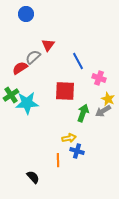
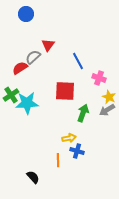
yellow star: moved 1 px right, 2 px up
gray arrow: moved 4 px right, 1 px up
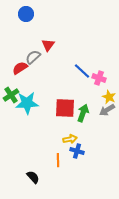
blue line: moved 4 px right, 10 px down; rotated 18 degrees counterclockwise
red square: moved 17 px down
yellow arrow: moved 1 px right, 1 px down
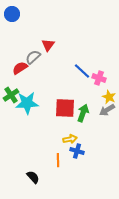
blue circle: moved 14 px left
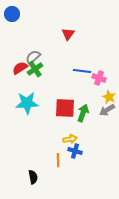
red triangle: moved 20 px right, 11 px up
blue line: rotated 36 degrees counterclockwise
green cross: moved 24 px right, 26 px up
blue cross: moved 2 px left
black semicircle: rotated 32 degrees clockwise
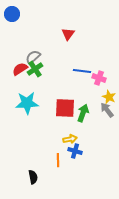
red semicircle: moved 1 px down
gray arrow: rotated 84 degrees clockwise
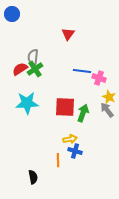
gray semicircle: rotated 42 degrees counterclockwise
red square: moved 1 px up
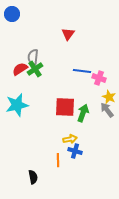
cyan star: moved 10 px left, 2 px down; rotated 10 degrees counterclockwise
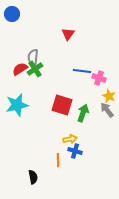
yellow star: moved 1 px up
red square: moved 3 px left, 2 px up; rotated 15 degrees clockwise
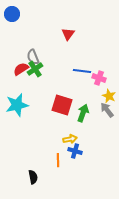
gray semicircle: rotated 28 degrees counterclockwise
red semicircle: moved 1 px right
